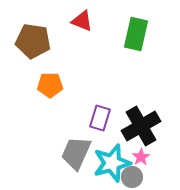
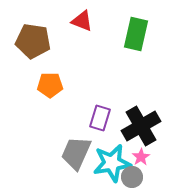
cyan star: rotated 6 degrees clockwise
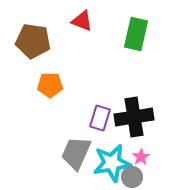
black cross: moved 7 px left, 9 px up; rotated 21 degrees clockwise
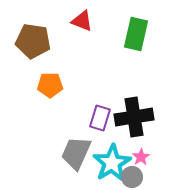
cyan star: rotated 21 degrees counterclockwise
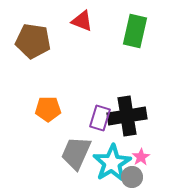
green rectangle: moved 1 px left, 3 px up
orange pentagon: moved 2 px left, 24 px down
black cross: moved 7 px left, 1 px up
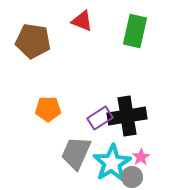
purple rectangle: rotated 40 degrees clockwise
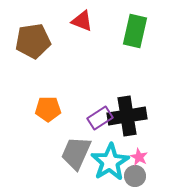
brown pentagon: rotated 16 degrees counterclockwise
pink star: moved 2 px left; rotated 12 degrees counterclockwise
cyan star: moved 2 px left, 1 px up
gray circle: moved 3 px right, 1 px up
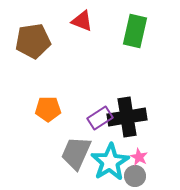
black cross: moved 1 px down
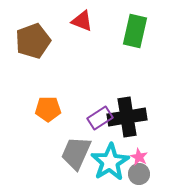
brown pentagon: rotated 12 degrees counterclockwise
gray circle: moved 4 px right, 2 px up
